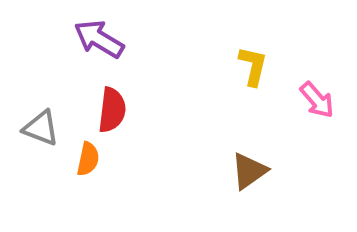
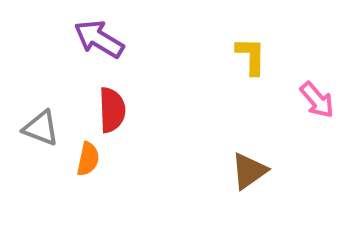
yellow L-shape: moved 2 px left, 10 px up; rotated 12 degrees counterclockwise
red semicircle: rotated 9 degrees counterclockwise
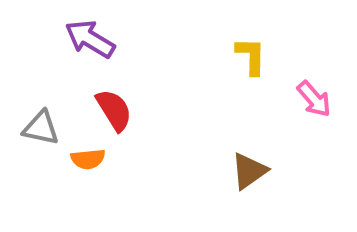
purple arrow: moved 9 px left
pink arrow: moved 3 px left, 1 px up
red semicircle: moved 2 px right; rotated 30 degrees counterclockwise
gray triangle: rotated 9 degrees counterclockwise
orange semicircle: rotated 72 degrees clockwise
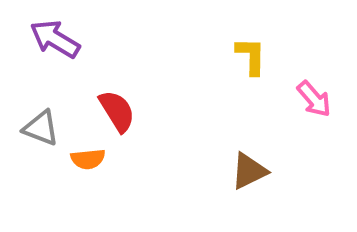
purple arrow: moved 35 px left
red semicircle: moved 3 px right, 1 px down
gray triangle: rotated 9 degrees clockwise
brown triangle: rotated 9 degrees clockwise
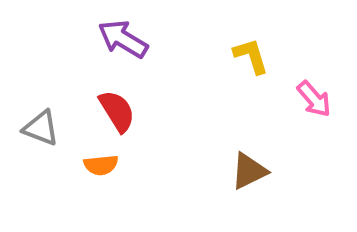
purple arrow: moved 68 px right
yellow L-shape: rotated 18 degrees counterclockwise
orange semicircle: moved 13 px right, 6 px down
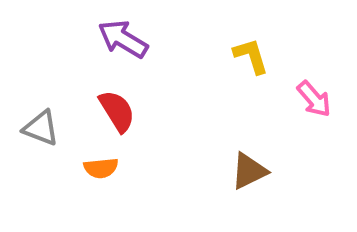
orange semicircle: moved 3 px down
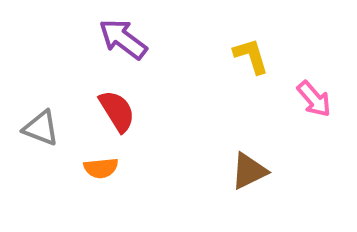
purple arrow: rotated 6 degrees clockwise
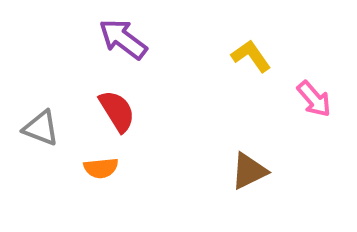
yellow L-shape: rotated 18 degrees counterclockwise
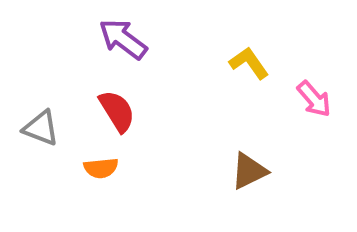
yellow L-shape: moved 2 px left, 7 px down
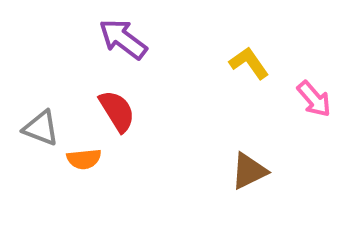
orange semicircle: moved 17 px left, 9 px up
